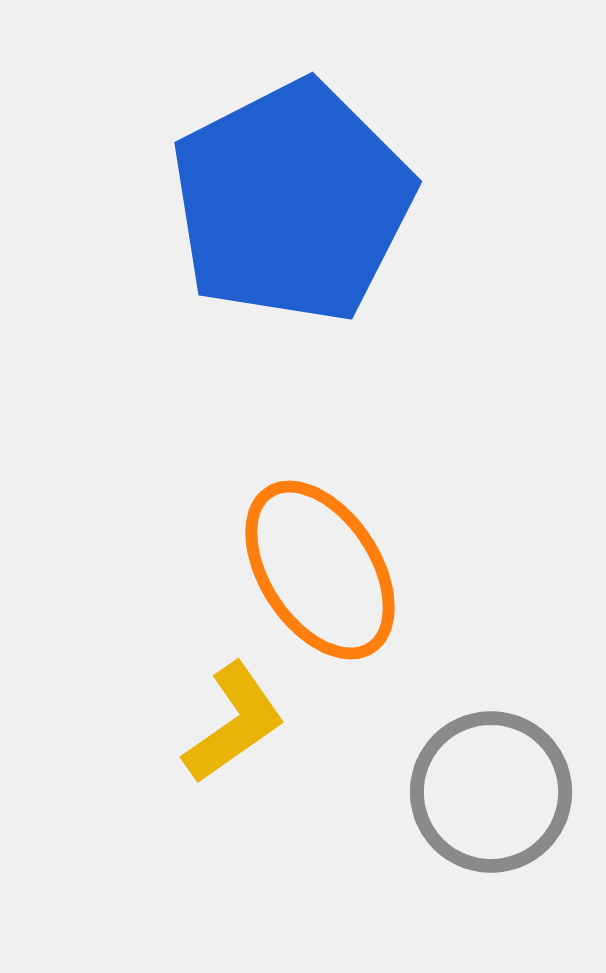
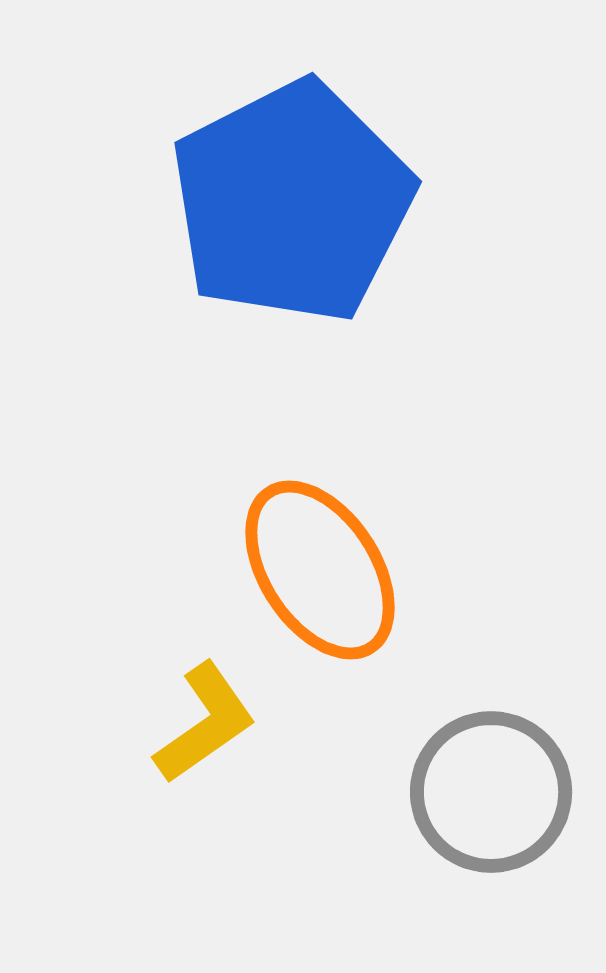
yellow L-shape: moved 29 px left
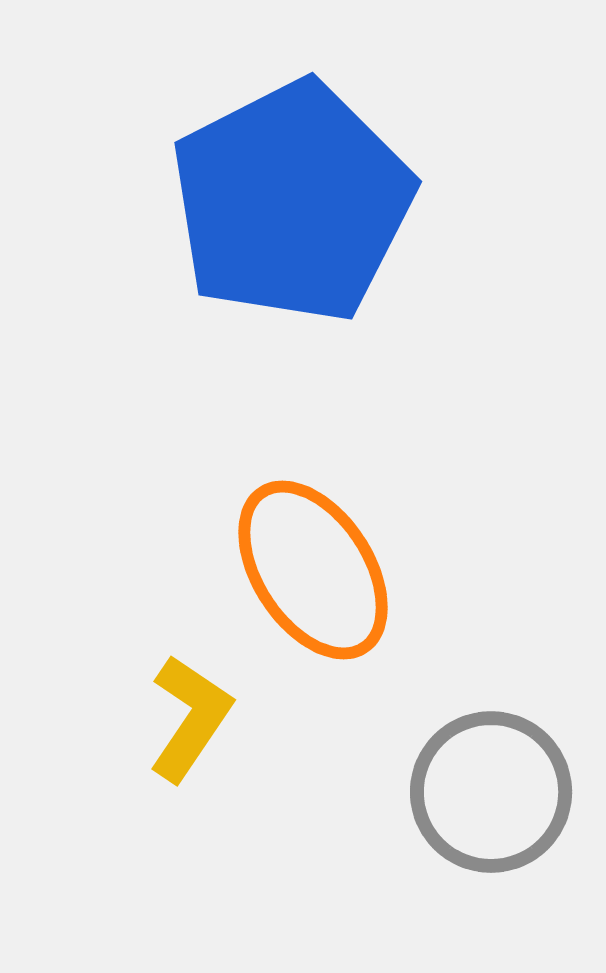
orange ellipse: moved 7 px left
yellow L-shape: moved 15 px left, 5 px up; rotated 21 degrees counterclockwise
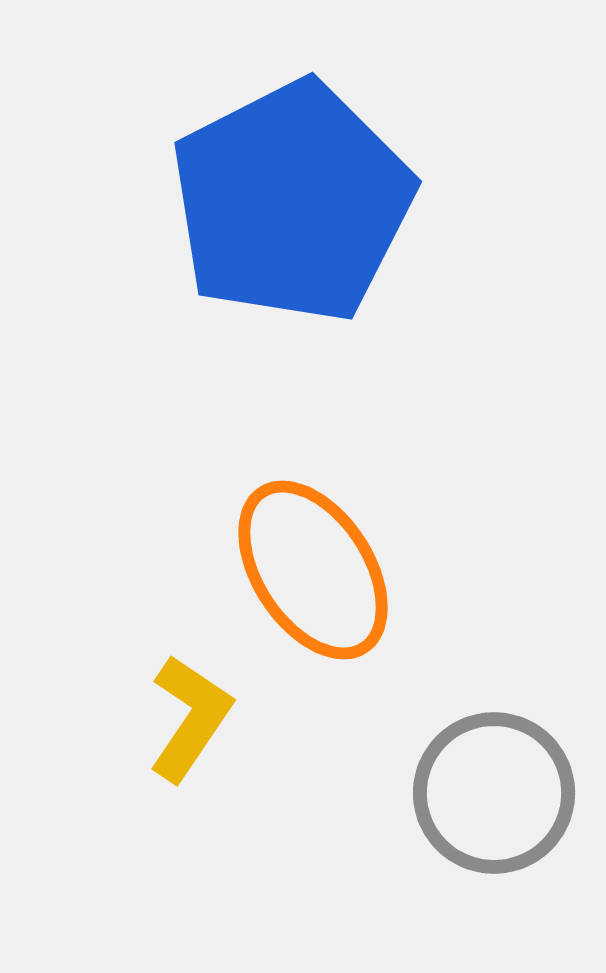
gray circle: moved 3 px right, 1 px down
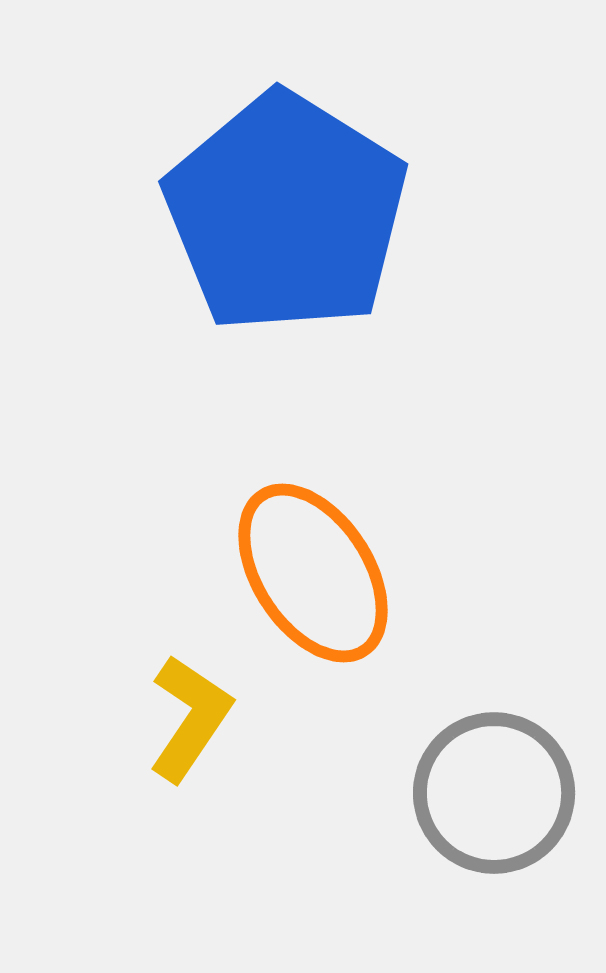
blue pentagon: moved 6 px left, 11 px down; rotated 13 degrees counterclockwise
orange ellipse: moved 3 px down
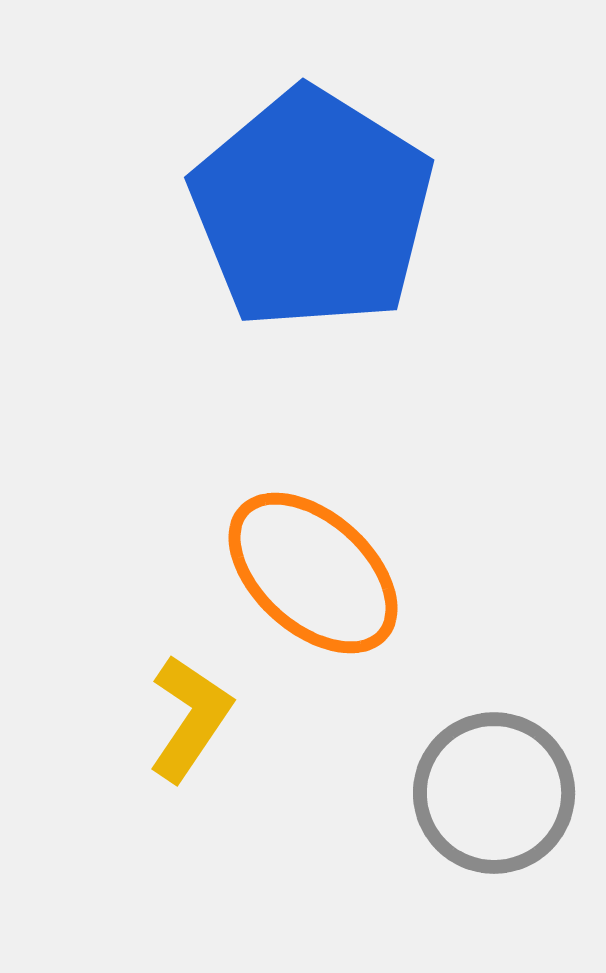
blue pentagon: moved 26 px right, 4 px up
orange ellipse: rotated 15 degrees counterclockwise
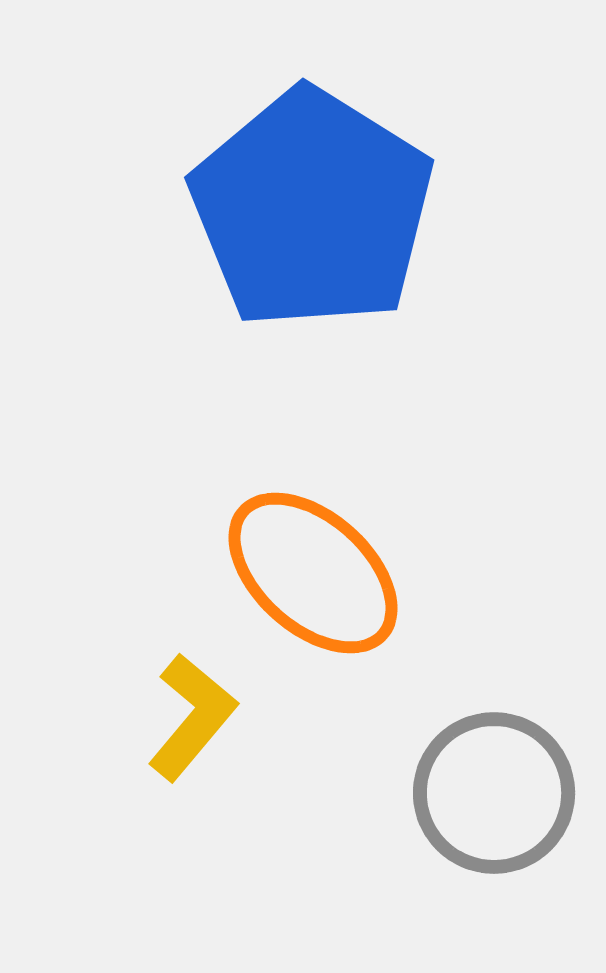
yellow L-shape: moved 2 px right, 1 px up; rotated 6 degrees clockwise
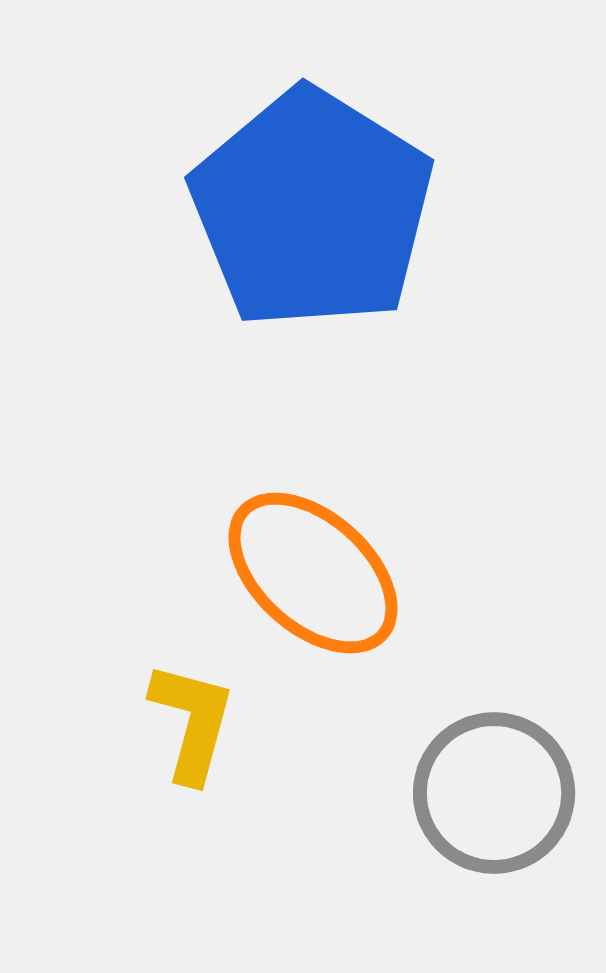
yellow L-shape: moved 5 px down; rotated 25 degrees counterclockwise
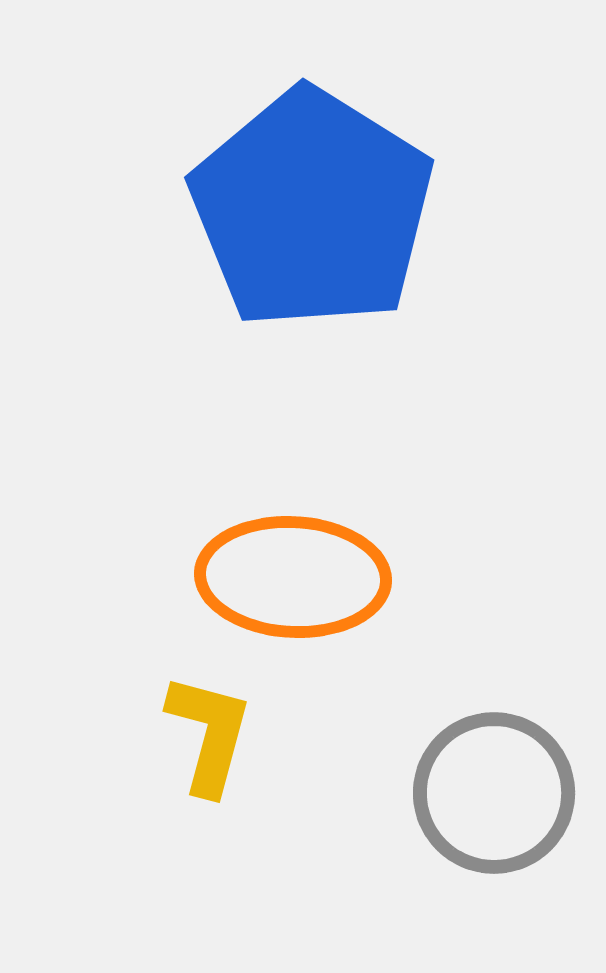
orange ellipse: moved 20 px left, 4 px down; rotated 39 degrees counterclockwise
yellow L-shape: moved 17 px right, 12 px down
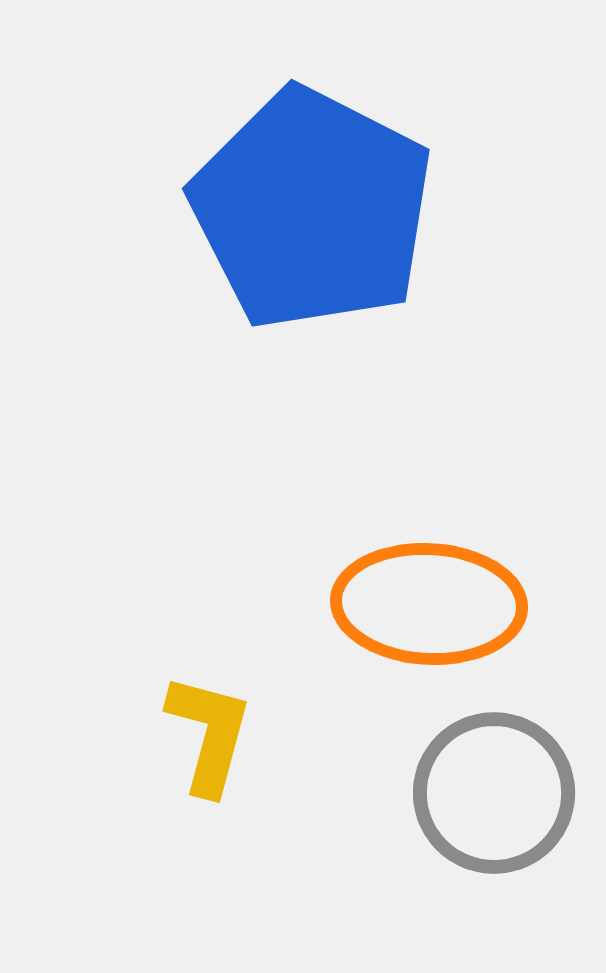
blue pentagon: rotated 5 degrees counterclockwise
orange ellipse: moved 136 px right, 27 px down
